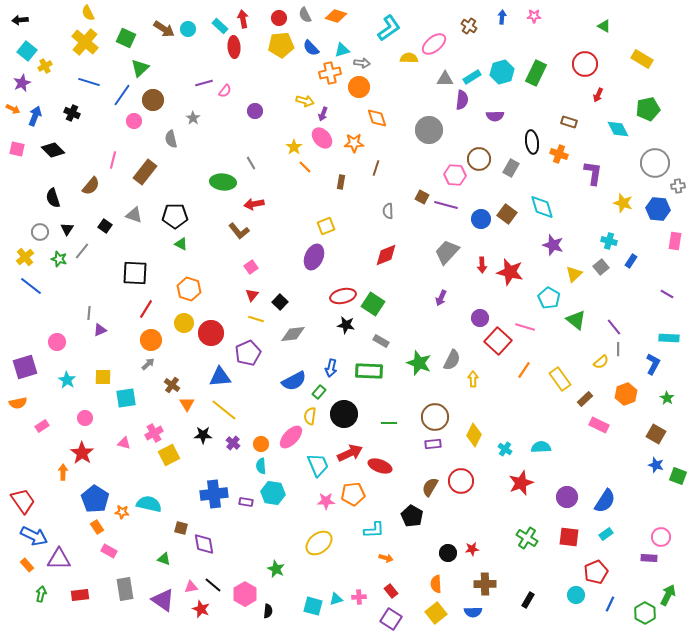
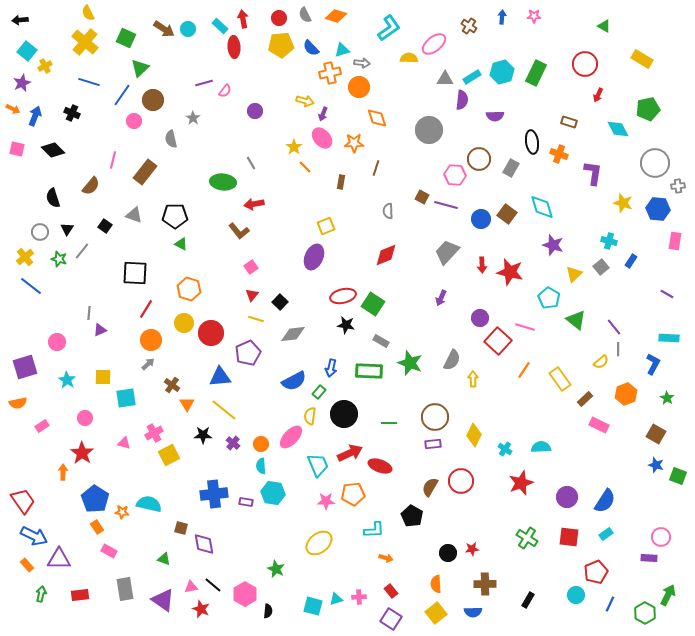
green star at (419, 363): moved 9 px left
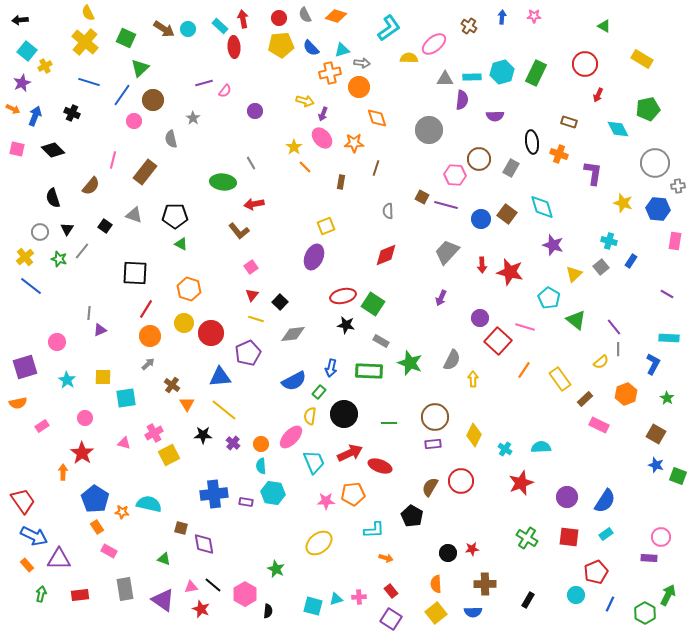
cyan rectangle at (472, 77): rotated 30 degrees clockwise
orange circle at (151, 340): moved 1 px left, 4 px up
cyan trapezoid at (318, 465): moved 4 px left, 3 px up
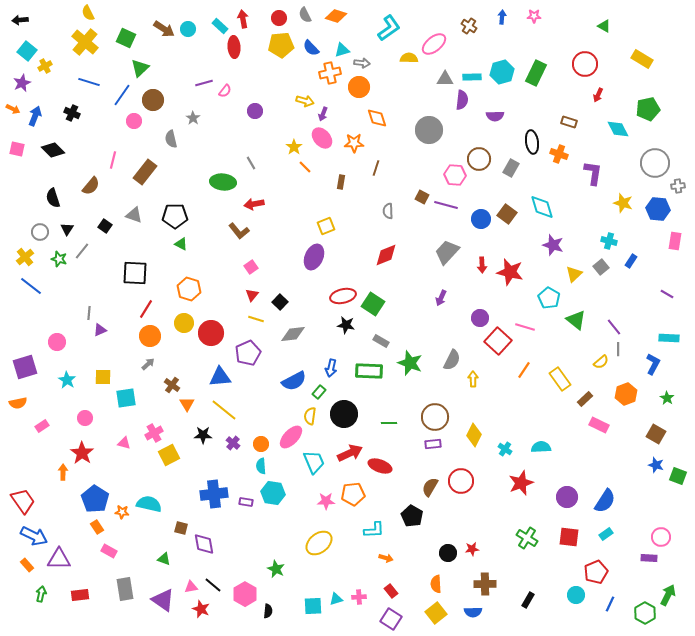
cyan square at (313, 606): rotated 18 degrees counterclockwise
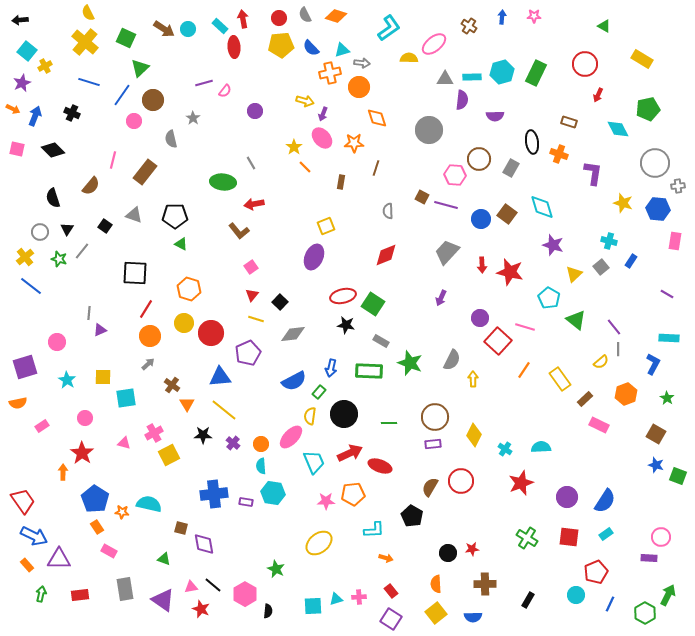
blue semicircle at (473, 612): moved 5 px down
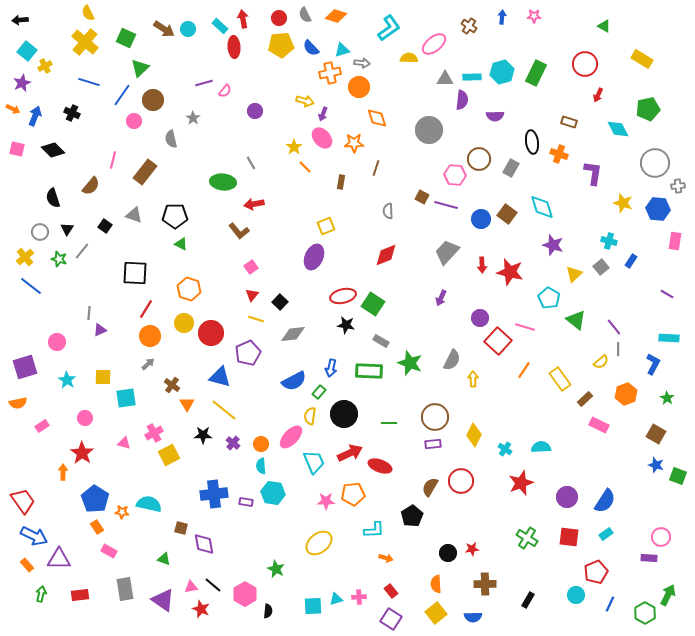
blue triangle at (220, 377): rotated 20 degrees clockwise
black pentagon at (412, 516): rotated 10 degrees clockwise
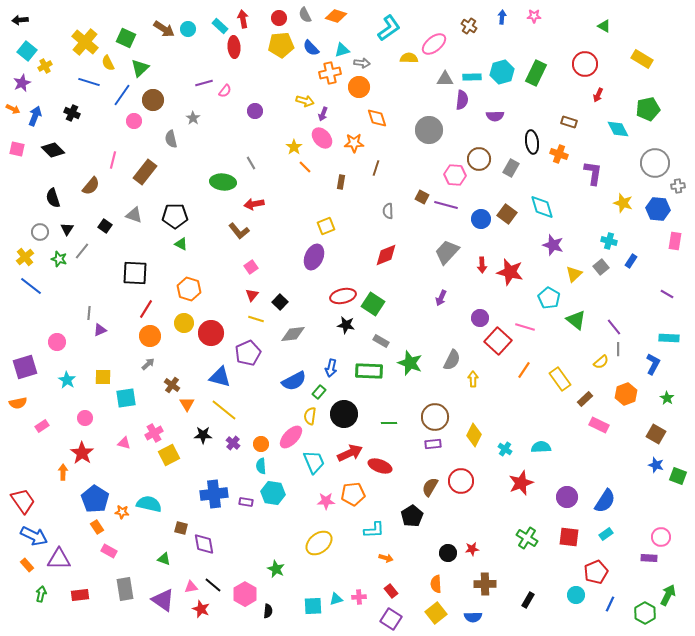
yellow semicircle at (88, 13): moved 20 px right, 50 px down
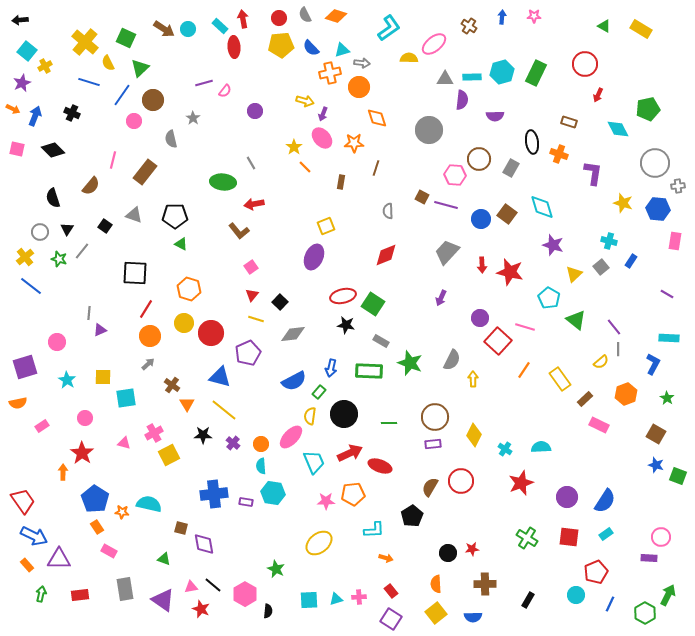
yellow rectangle at (642, 59): moved 1 px left, 30 px up
cyan square at (313, 606): moved 4 px left, 6 px up
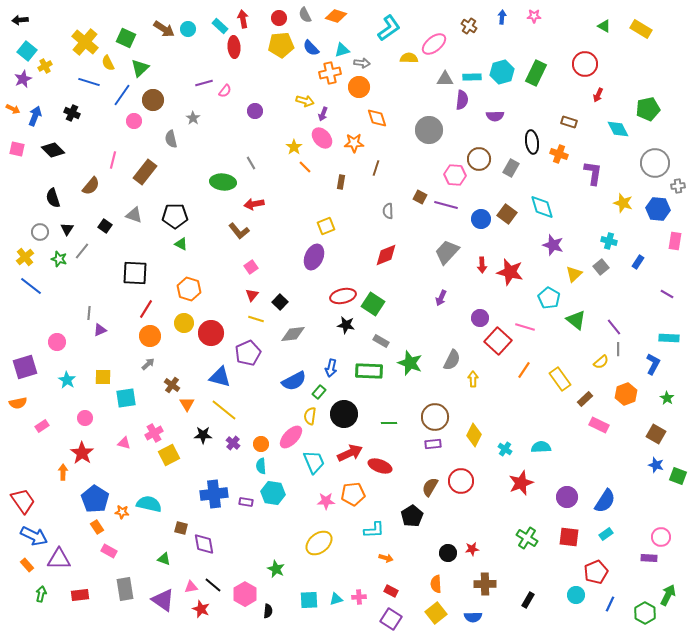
purple star at (22, 83): moved 1 px right, 4 px up
brown square at (422, 197): moved 2 px left
blue rectangle at (631, 261): moved 7 px right, 1 px down
red rectangle at (391, 591): rotated 24 degrees counterclockwise
